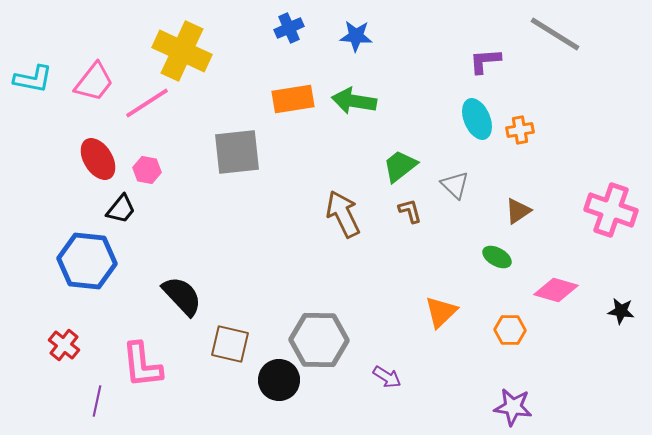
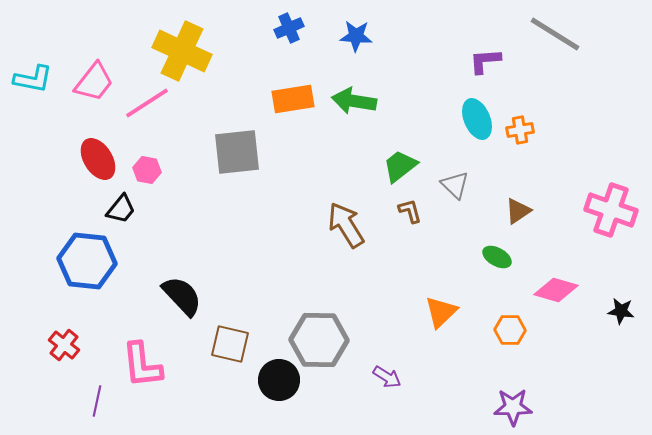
brown arrow: moved 3 px right, 11 px down; rotated 6 degrees counterclockwise
purple star: rotated 9 degrees counterclockwise
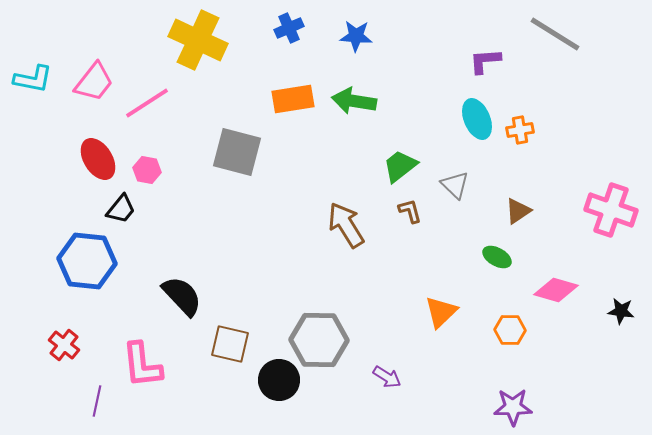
yellow cross: moved 16 px right, 11 px up
gray square: rotated 21 degrees clockwise
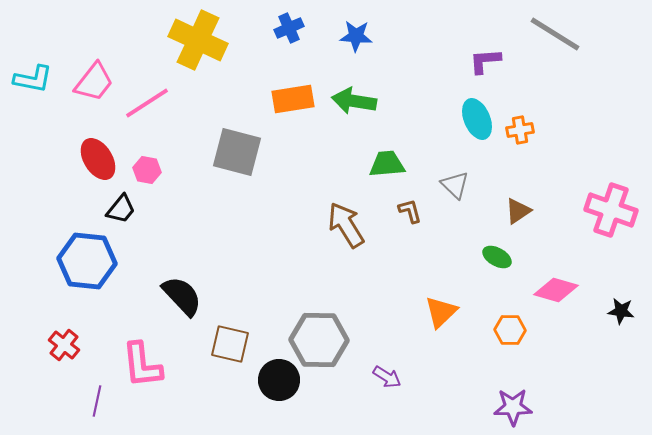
green trapezoid: moved 13 px left, 2 px up; rotated 33 degrees clockwise
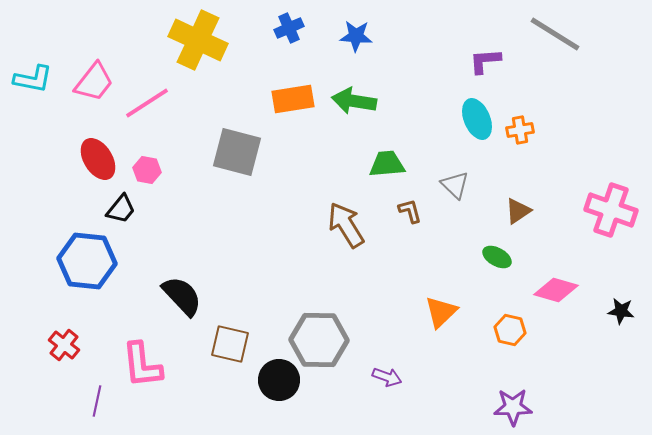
orange hexagon: rotated 12 degrees clockwise
purple arrow: rotated 12 degrees counterclockwise
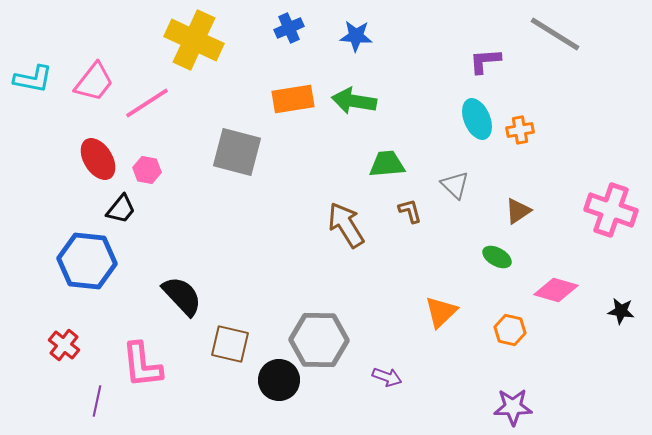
yellow cross: moved 4 px left
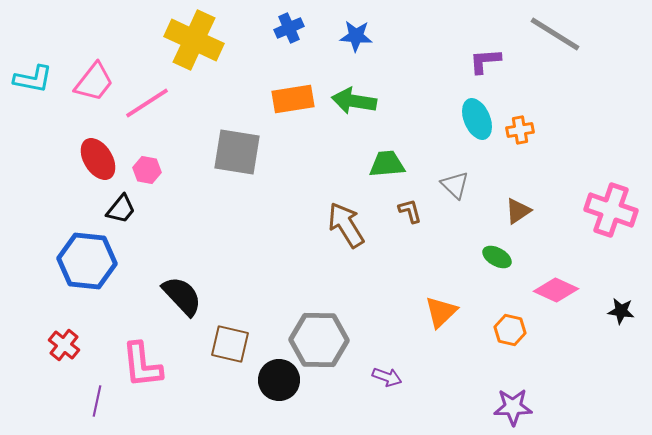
gray square: rotated 6 degrees counterclockwise
pink diamond: rotated 9 degrees clockwise
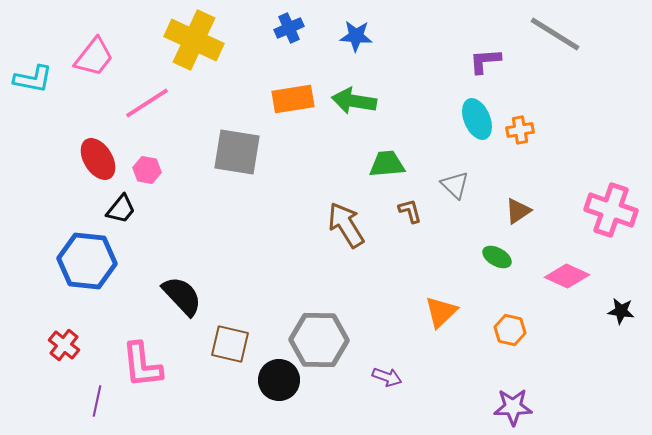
pink trapezoid: moved 25 px up
pink diamond: moved 11 px right, 14 px up
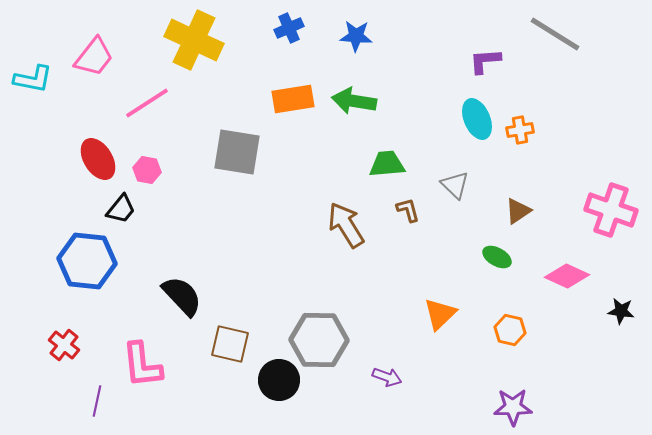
brown L-shape: moved 2 px left, 1 px up
orange triangle: moved 1 px left, 2 px down
